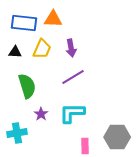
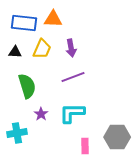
purple line: rotated 10 degrees clockwise
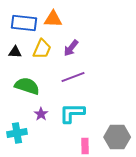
purple arrow: rotated 48 degrees clockwise
green semicircle: rotated 55 degrees counterclockwise
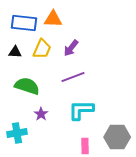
cyan L-shape: moved 9 px right, 3 px up
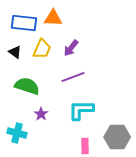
orange triangle: moved 1 px up
black triangle: rotated 32 degrees clockwise
cyan cross: rotated 24 degrees clockwise
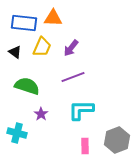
yellow trapezoid: moved 2 px up
gray hexagon: moved 3 px down; rotated 20 degrees counterclockwise
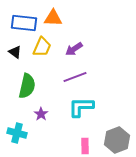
purple arrow: moved 3 px right, 1 px down; rotated 18 degrees clockwise
purple line: moved 2 px right
green semicircle: rotated 85 degrees clockwise
cyan L-shape: moved 3 px up
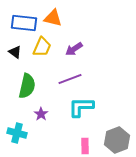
orange triangle: rotated 12 degrees clockwise
purple line: moved 5 px left, 2 px down
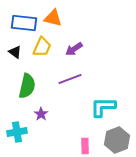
cyan L-shape: moved 22 px right
cyan cross: moved 1 px up; rotated 24 degrees counterclockwise
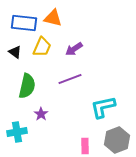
cyan L-shape: rotated 12 degrees counterclockwise
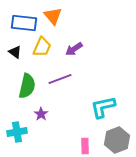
orange triangle: moved 2 px up; rotated 36 degrees clockwise
purple line: moved 10 px left
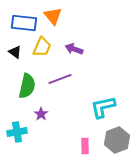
purple arrow: rotated 54 degrees clockwise
